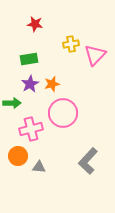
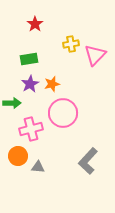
red star: rotated 28 degrees clockwise
gray triangle: moved 1 px left
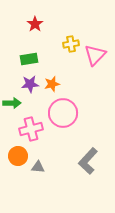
purple star: rotated 24 degrees clockwise
